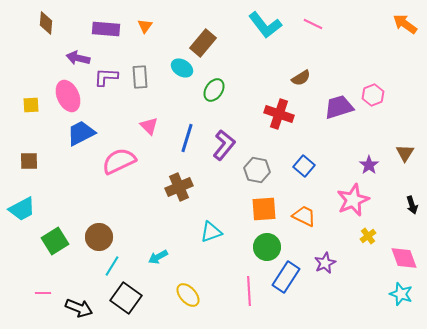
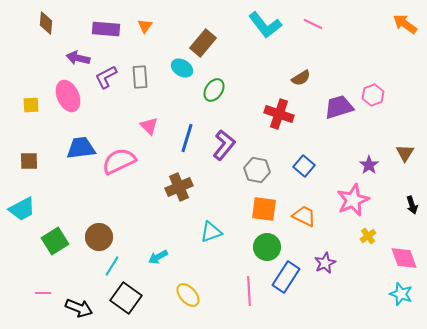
purple L-shape at (106, 77): rotated 30 degrees counterclockwise
blue trapezoid at (81, 133): moved 15 px down; rotated 20 degrees clockwise
orange square at (264, 209): rotated 12 degrees clockwise
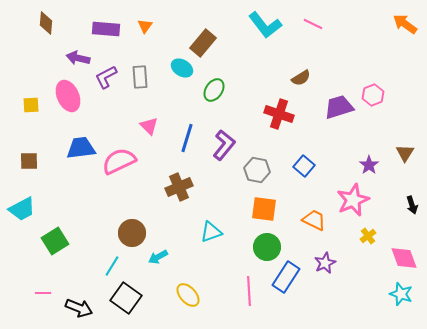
orange trapezoid at (304, 216): moved 10 px right, 4 px down
brown circle at (99, 237): moved 33 px right, 4 px up
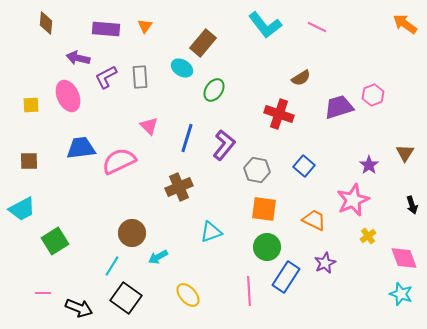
pink line at (313, 24): moved 4 px right, 3 px down
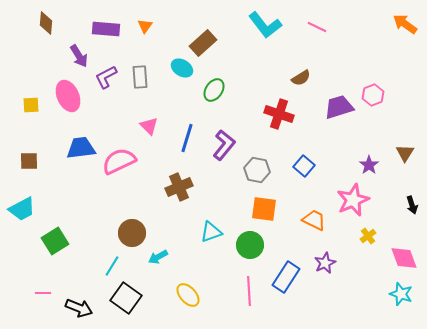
brown rectangle at (203, 43): rotated 8 degrees clockwise
purple arrow at (78, 58): moved 1 px right, 2 px up; rotated 135 degrees counterclockwise
green circle at (267, 247): moved 17 px left, 2 px up
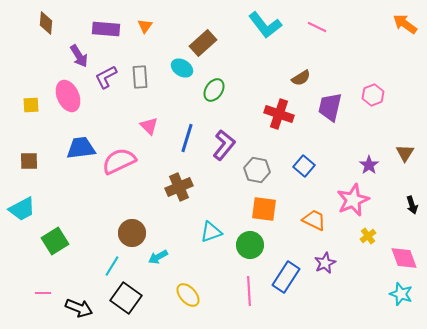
purple trapezoid at (339, 107): moved 9 px left; rotated 60 degrees counterclockwise
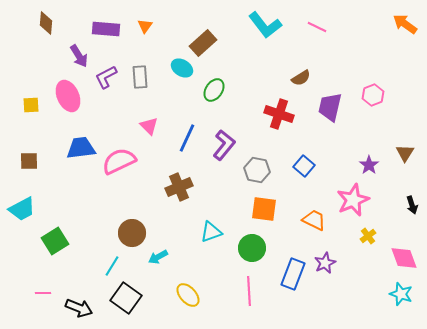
blue line at (187, 138): rotated 8 degrees clockwise
green circle at (250, 245): moved 2 px right, 3 px down
blue rectangle at (286, 277): moved 7 px right, 3 px up; rotated 12 degrees counterclockwise
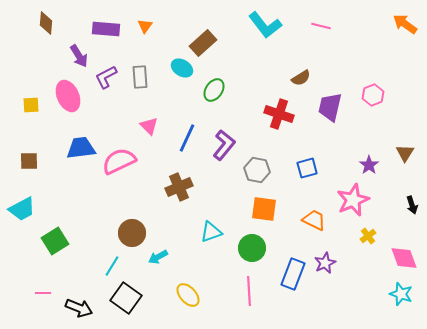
pink line at (317, 27): moved 4 px right, 1 px up; rotated 12 degrees counterclockwise
blue square at (304, 166): moved 3 px right, 2 px down; rotated 35 degrees clockwise
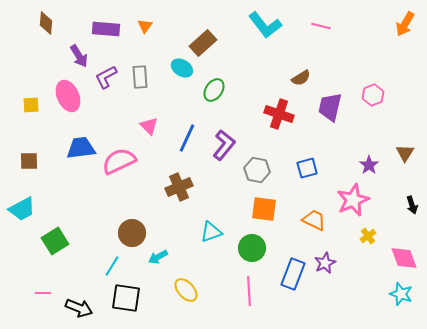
orange arrow at (405, 24): rotated 95 degrees counterclockwise
yellow ellipse at (188, 295): moved 2 px left, 5 px up
black square at (126, 298): rotated 28 degrees counterclockwise
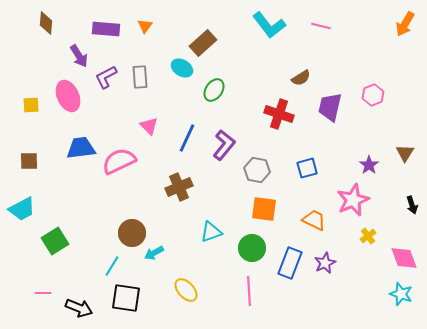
cyan L-shape at (265, 25): moved 4 px right
cyan arrow at (158, 257): moved 4 px left, 4 px up
blue rectangle at (293, 274): moved 3 px left, 11 px up
